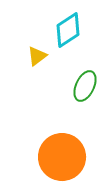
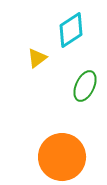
cyan diamond: moved 3 px right
yellow triangle: moved 2 px down
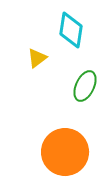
cyan diamond: rotated 48 degrees counterclockwise
orange circle: moved 3 px right, 5 px up
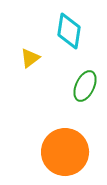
cyan diamond: moved 2 px left, 1 px down
yellow triangle: moved 7 px left
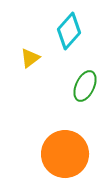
cyan diamond: rotated 33 degrees clockwise
orange circle: moved 2 px down
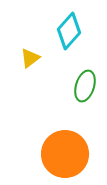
green ellipse: rotated 8 degrees counterclockwise
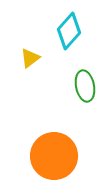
green ellipse: rotated 28 degrees counterclockwise
orange circle: moved 11 px left, 2 px down
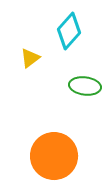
green ellipse: rotated 72 degrees counterclockwise
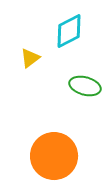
cyan diamond: rotated 21 degrees clockwise
green ellipse: rotated 8 degrees clockwise
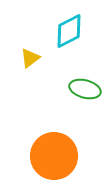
green ellipse: moved 3 px down
